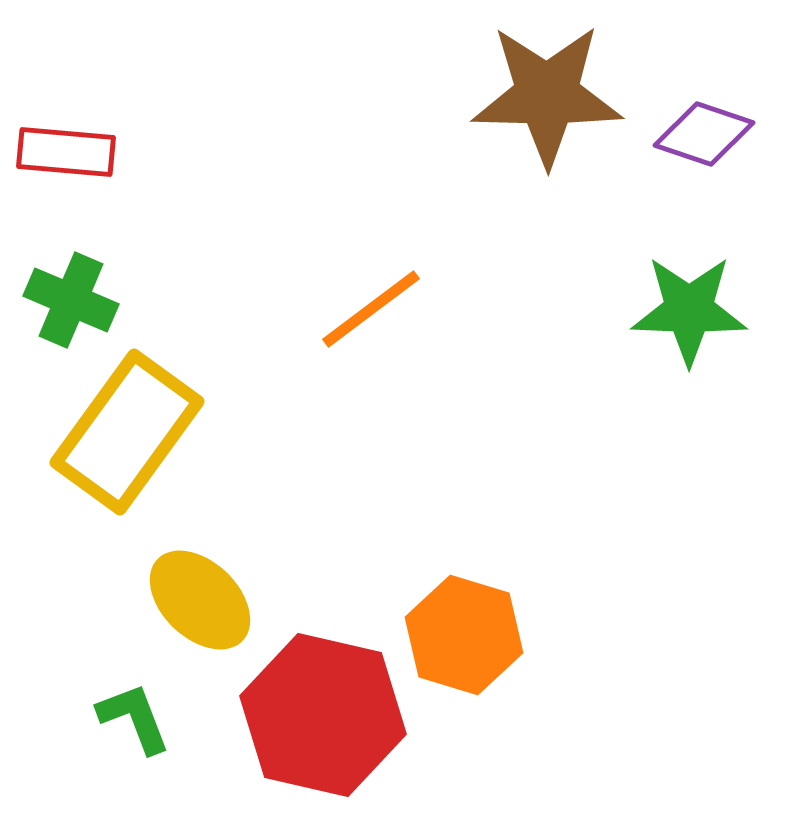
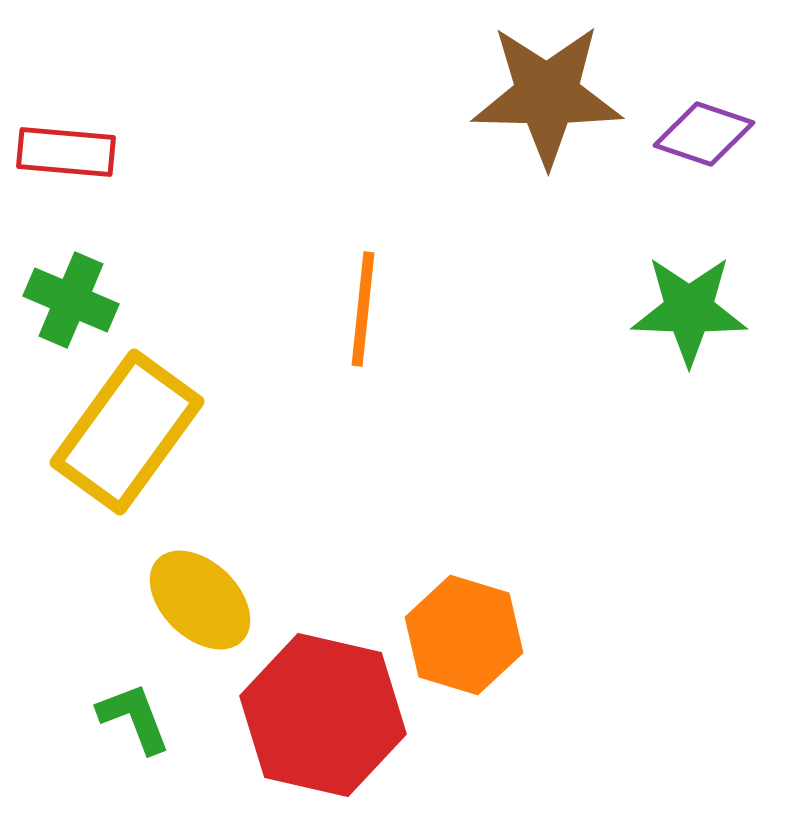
orange line: moved 8 px left; rotated 47 degrees counterclockwise
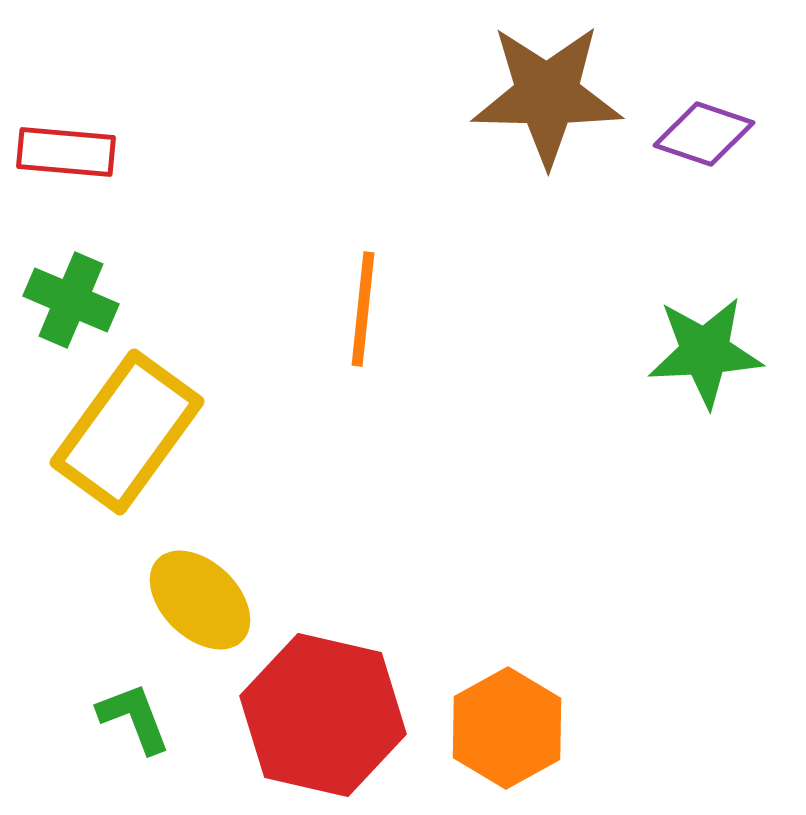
green star: moved 16 px right, 42 px down; rotated 5 degrees counterclockwise
orange hexagon: moved 43 px right, 93 px down; rotated 14 degrees clockwise
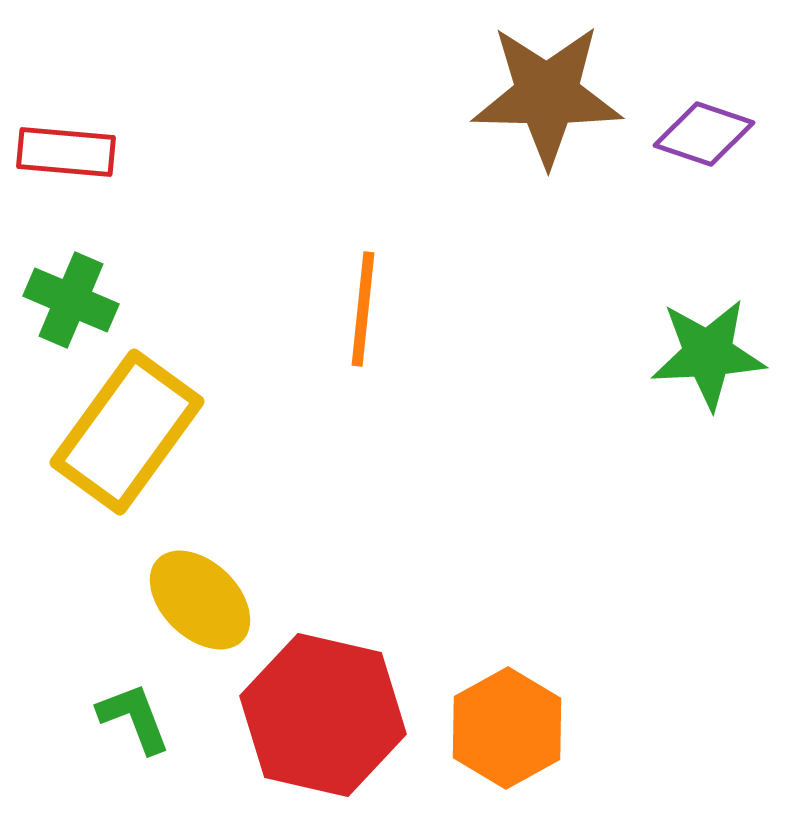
green star: moved 3 px right, 2 px down
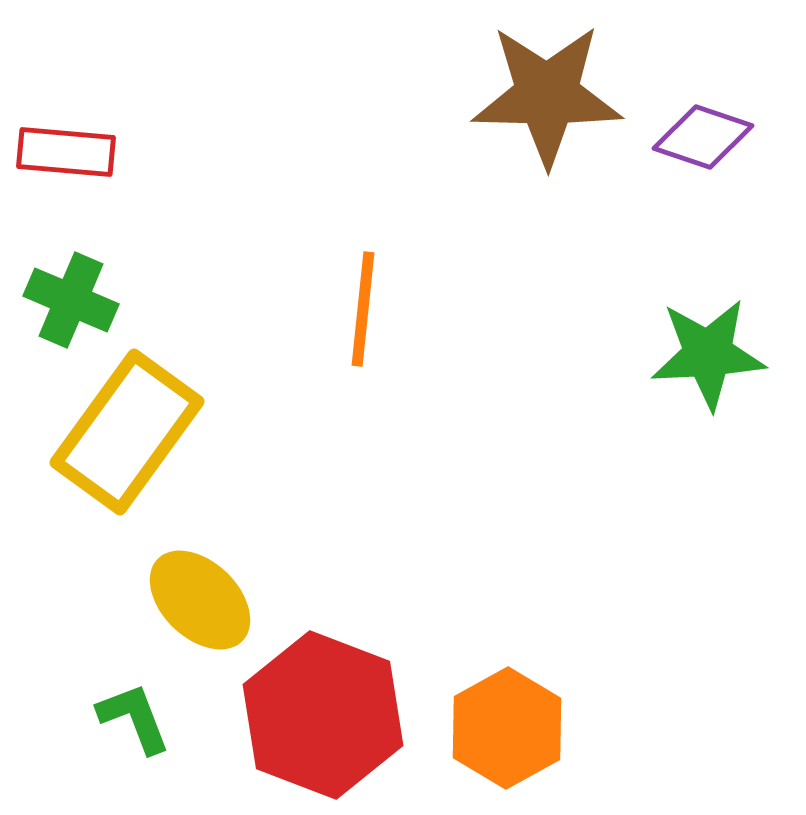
purple diamond: moved 1 px left, 3 px down
red hexagon: rotated 8 degrees clockwise
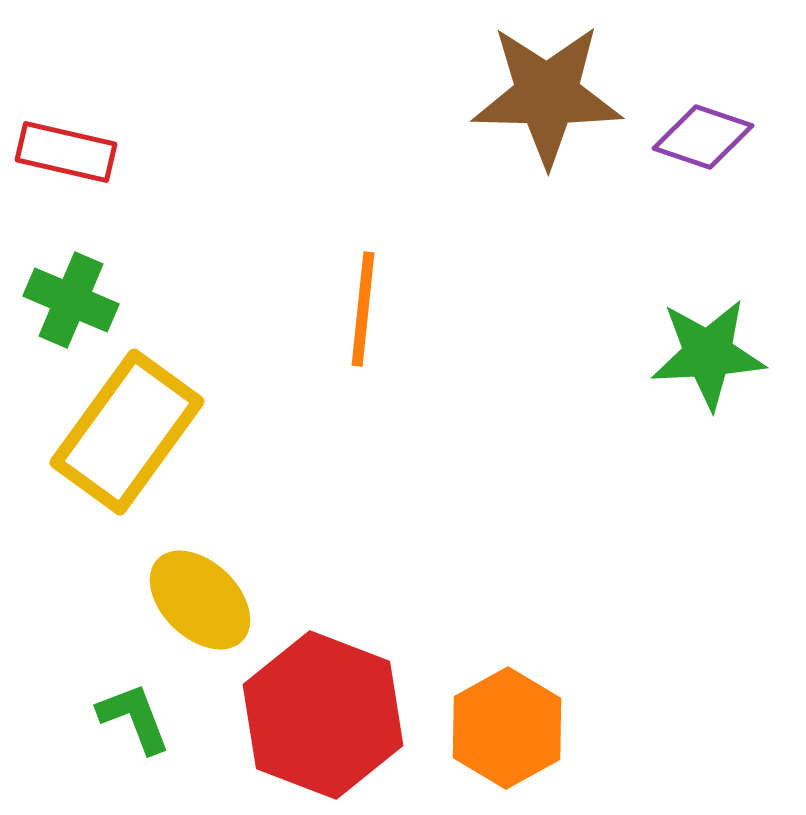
red rectangle: rotated 8 degrees clockwise
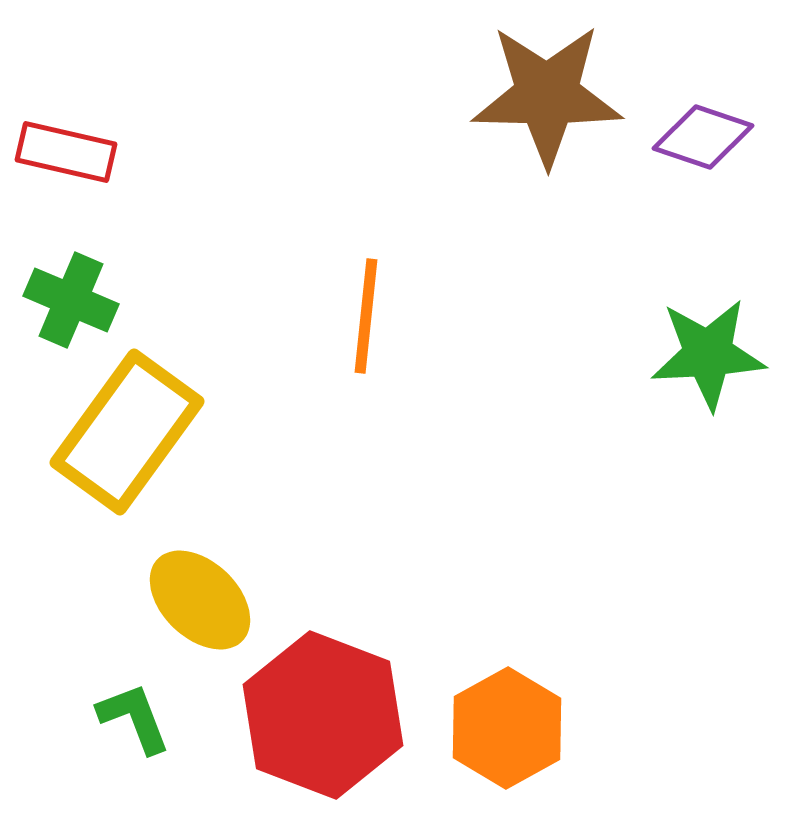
orange line: moved 3 px right, 7 px down
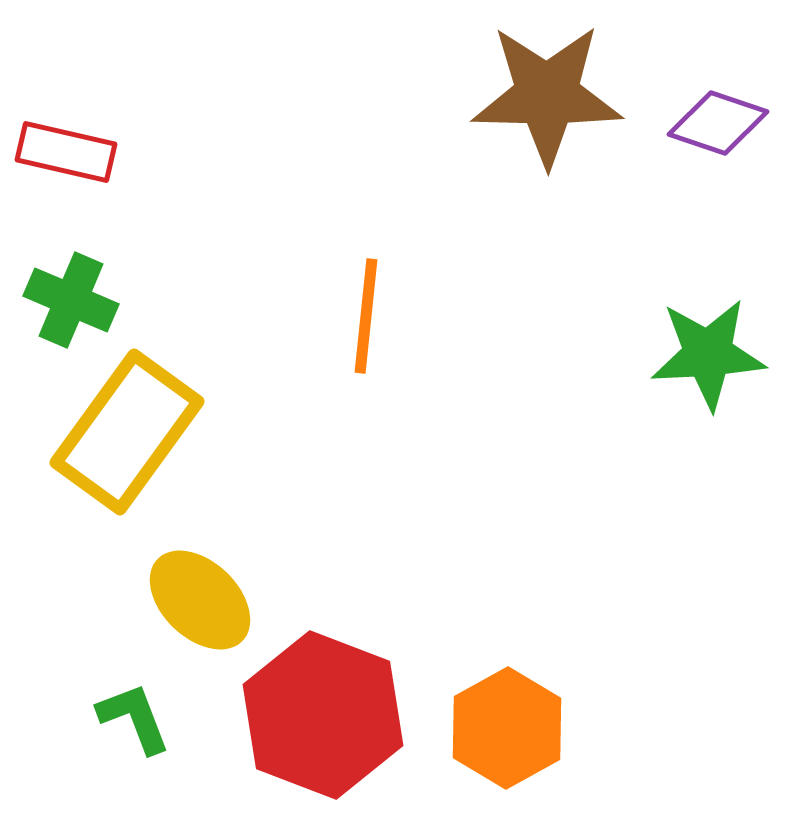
purple diamond: moved 15 px right, 14 px up
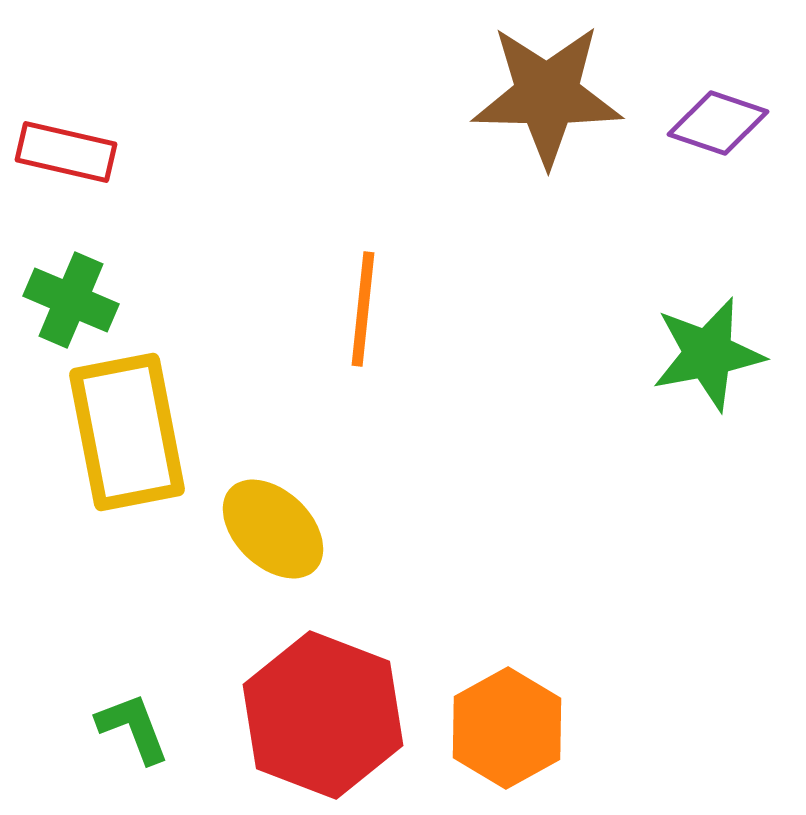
orange line: moved 3 px left, 7 px up
green star: rotated 8 degrees counterclockwise
yellow rectangle: rotated 47 degrees counterclockwise
yellow ellipse: moved 73 px right, 71 px up
green L-shape: moved 1 px left, 10 px down
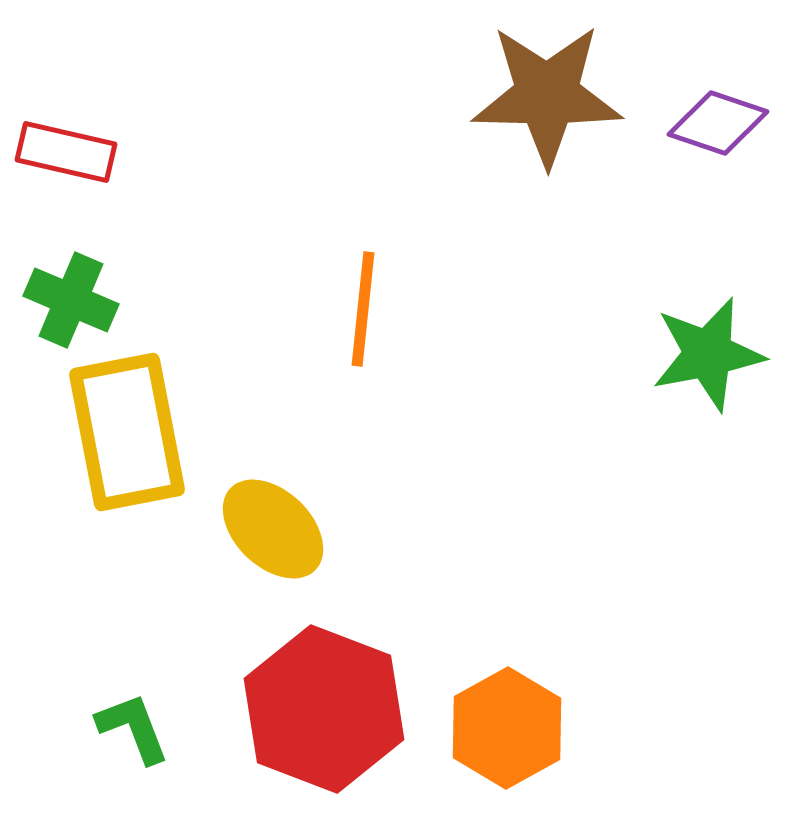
red hexagon: moved 1 px right, 6 px up
